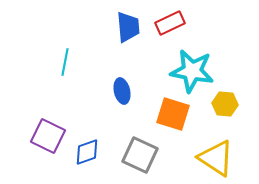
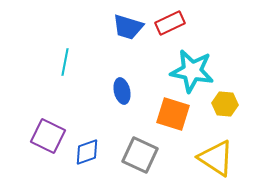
blue trapezoid: rotated 112 degrees clockwise
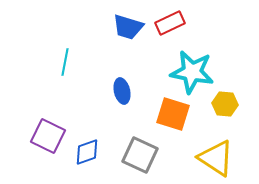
cyan star: moved 1 px down
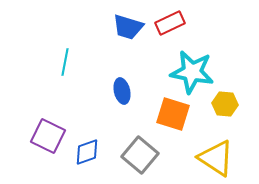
gray square: rotated 15 degrees clockwise
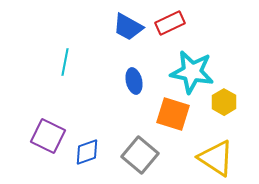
blue trapezoid: rotated 12 degrees clockwise
blue ellipse: moved 12 px right, 10 px up
yellow hexagon: moved 1 px left, 2 px up; rotated 25 degrees clockwise
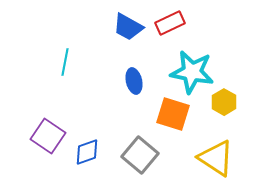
purple square: rotated 8 degrees clockwise
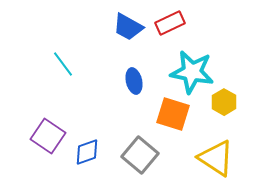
cyan line: moved 2 px left, 2 px down; rotated 48 degrees counterclockwise
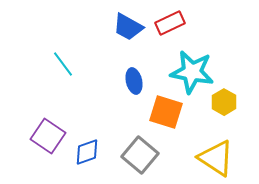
orange square: moved 7 px left, 2 px up
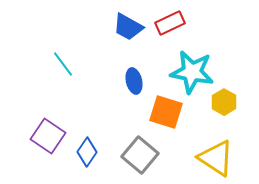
blue diamond: rotated 36 degrees counterclockwise
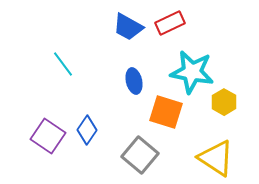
blue diamond: moved 22 px up
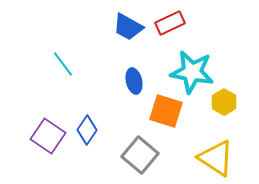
orange square: moved 1 px up
